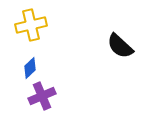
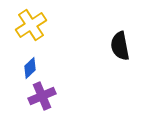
yellow cross: rotated 20 degrees counterclockwise
black semicircle: rotated 36 degrees clockwise
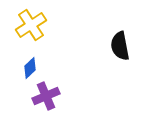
purple cross: moved 4 px right
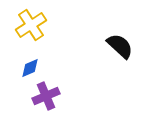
black semicircle: rotated 144 degrees clockwise
blue diamond: rotated 20 degrees clockwise
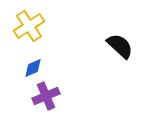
yellow cross: moved 2 px left, 1 px down
blue diamond: moved 3 px right
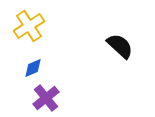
purple cross: moved 2 px down; rotated 16 degrees counterclockwise
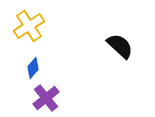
blue diamond: rotated 25 degrees counterclockwise
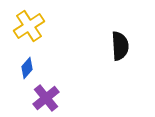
black semicircle: rotated 44 degrees clockwise
blue diamond: moved 6 px left
